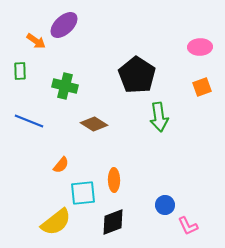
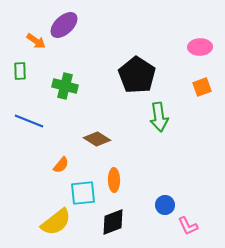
brown diamond: moved 3 px right, 15 px down
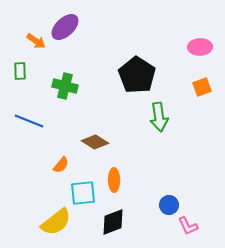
purple ellipse: moved 1 px right, 2 px down
brown diamond: moved 2 px left, 3 px down
blue circle: moved 4 px right
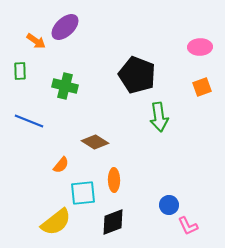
black pentagon: rotated 12 degrees counterclockwise
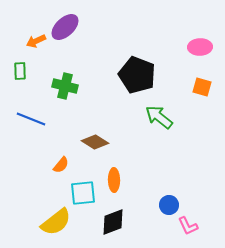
orange arrow: rotated 120 degrees clockwise
orange square: rotated 36 degrees clockwise
green arrow: rotated 136 degrees clockwise
blue line: moved 2 px right, 2 px up
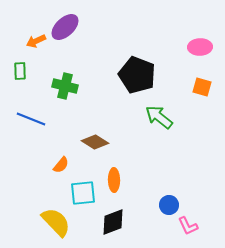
yellow semicircle: rotated 96 degrees counterclockwise
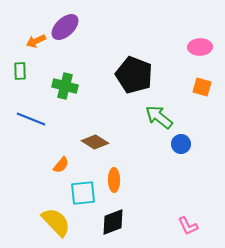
black pentagon: moved 3 px left
blue circle: moved 12 px right, 61 px up
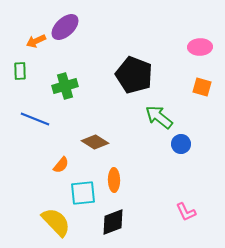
green cross: rotated 30 degrees counterclockwise
blue line: moved 4 px right
pink L-shape: moved 2 px left, 14 px up
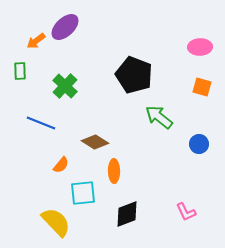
orange arrow: rotated 12 degrees counterclockwise
green cross: rotated 30 degrees counterclockwise
blue line: moved 6 px right, 4 px down
blue circle: moved 18 px right
orange ellipse: moved 9 px up
black diamond: moved 14 px right, 8 px up
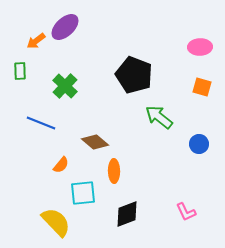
brown diamond: rotated 8 degrees clockwise
